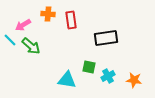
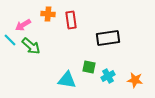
black rectangle: moved 2 px right
orange star: moved 1 px right
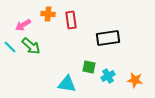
cyan line: moved 7 px down
cyan triangle: moved 4 px down
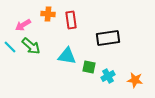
cyan triangle: moved 28 px up
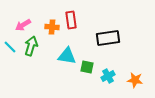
orange cross: moved 4 px right, 13 px down
green arrow: rotated 114 degrees counterclockwise
green square: moved 2 px left
